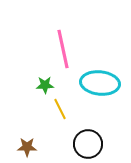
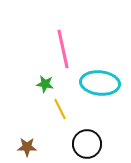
green star: moved 1 px up; rotated 12 degrees clockwise
black circle: moved 1 px left
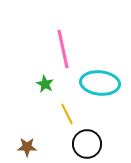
green star: rotated 18 degrees clockwise
yellow line: moved 7 px right, 5 px down
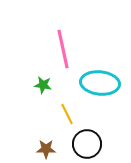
green star: moved 2 px left, 1 px down; rotated 18 degrees counterclockwise
brown star: moved 19 px right, 2 px down
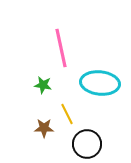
pink line: moved 2 px left, 1 px up
brown star: moved 2 px left, 21 px up
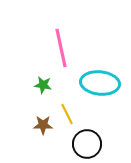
brown star: moved 1 px left, 3 px up
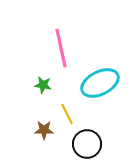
cyan ellipse: rotated 33 degrees counterclockwise
brown star: moved 1 px right, 5 px down
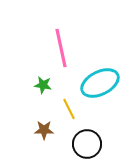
yellow line: moved 2 px right, 5 px up
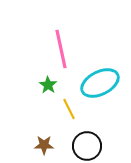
pink line: moved 1 px down
green star: moved 5 px right; rotated 24 degrees clockwise
brown star: moved 15 px down
black circle: moved 2 px down
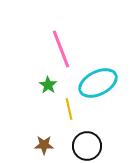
pink line: rotated 9 degrees counterclockwise
cyan ellipse: moved 2 px left
yellow line: rotated 15 degrees clockwise
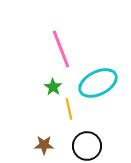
green star: moved 5 px right, 2 px down
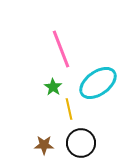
cyan ellipse: rotated 9 degrees counterclockwise
black circle: moved 6 px left, 3 px up
